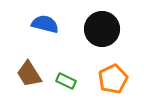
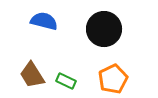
blue semicircle: moved 1 px left, 3 px up
black circle: moved 2 px right
brown trapezoid: moved 3 px right, 1 px down
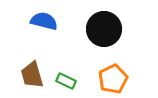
brown trapezoid: rotated 16 degrees clockwise
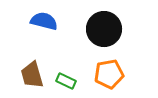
orange pentagon: moved 4 px left, 5 px up; rotated 16 degrees clockwise
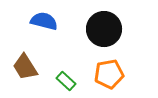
brown trapezoid: moved 7 px left, 8 px up; rotated 16 degrees counterclockwise
green rectangle: rotated 18 degrees clockwise
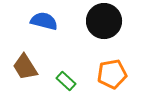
black circle: moved 8 px up
orange pentagon: moved 3 px right
